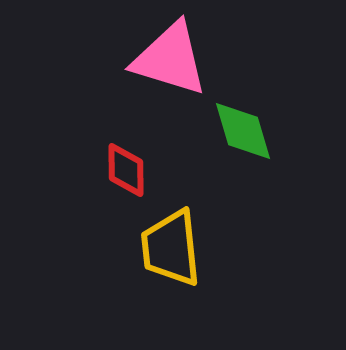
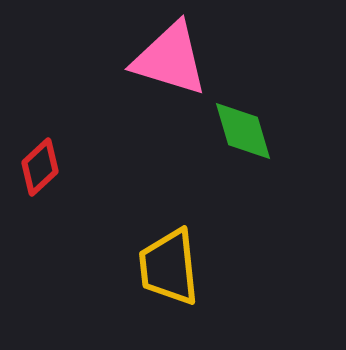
red diamond: moved 86 px left, 3 px up; rotated 48 degrees clockwise
yellow trapezoid: moved 2 px left, 19 px down
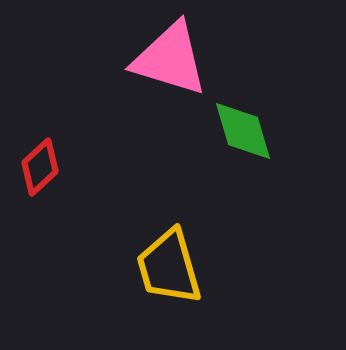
yellow trapezoid: rotated 10 degrees counterclockwise
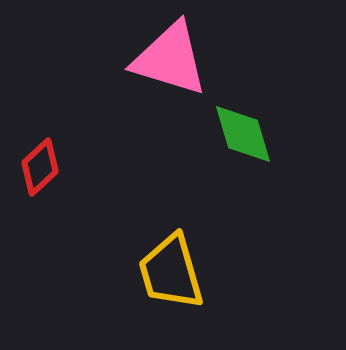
green diamond: moved 3 px down
yellow trapezoid: moved 2 px right, 5 px down
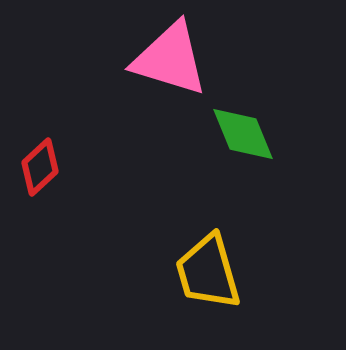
green diamond: rotated 6 degrees counterclockwise
yellow trapezoid: moved 37 px right
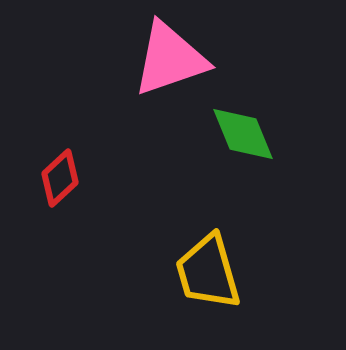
pink triangle: rotated 36 degrees counterclockwise
red diamond: moved 20 px right, 11 px down
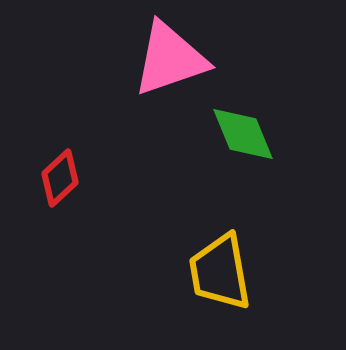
yellow trapezoid: moved 12 px right; rotated 6 degrees clockwise
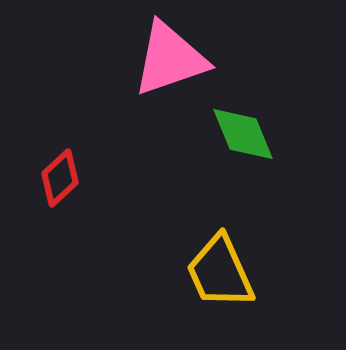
yellow trapezoid: rotated 14 degrees counterclockwise
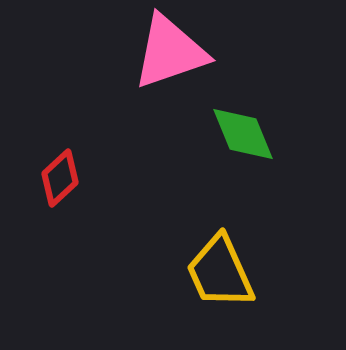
pink triangle: moved 7 px up
